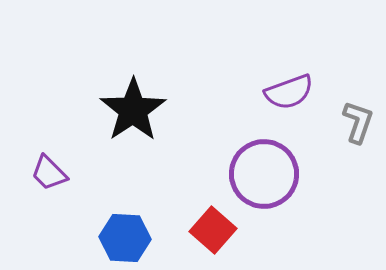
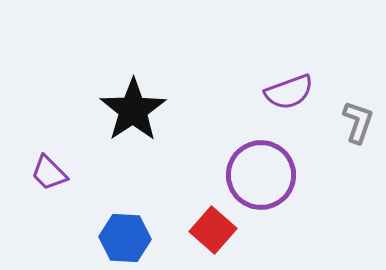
purple circle: moved 3 px left, 1 px down
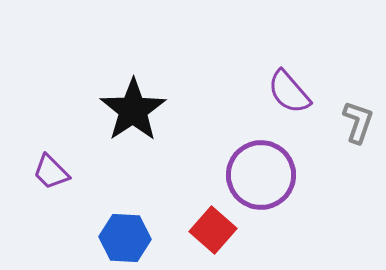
purple semicircle: rotated 69 degrees clockwise
purple trapezoid: moved 2 px right, 1 px up
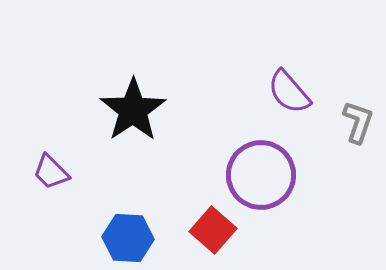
blue hexagon: moved 3 px right
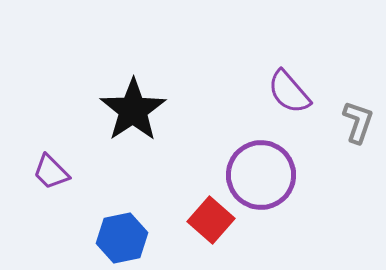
red square: moved 2 px left, 10 px up
blue hexagon: moved 6 px left; rotated 15 degrees counterclockwise
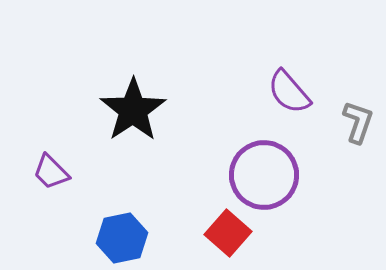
purple circle: moved 3 px right
red square: moved 17 px right, 13 px down
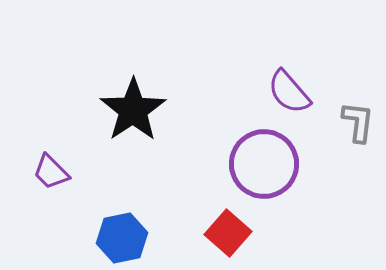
gray L-shape: rotated 12 degrees counterclockwise
purple circle: moved 11 px up
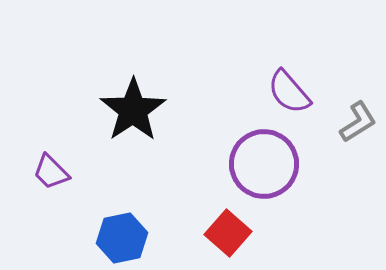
gray L-shape: rotated 51 degrees clockwise
